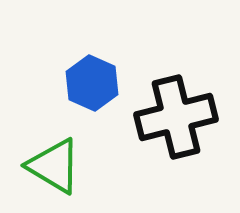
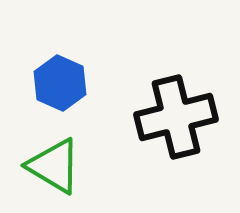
blue hexagon: moved 32 px left
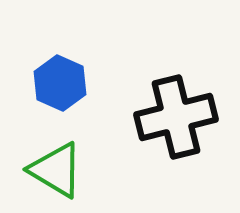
green triangle: moved 2 px right, 4 px down
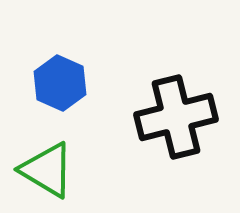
green triangle: moved 9 px left
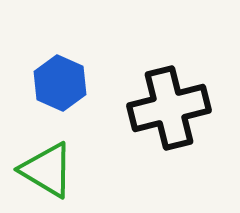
black cross: moved 7 px left, 9 px up
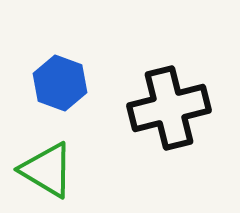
blue hexagon: rotated 4 degrees counterclockwise
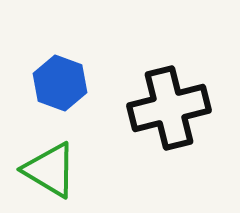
green triangle: moved 3 px right
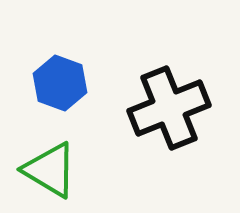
black cross: rotated 8 degrees counterclockwise
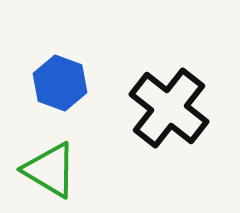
black cross: rotated 30 degrees counterclockwise
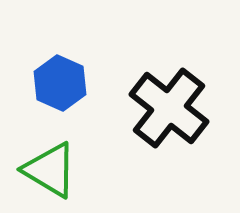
blue hexagon: rotated 4 degrees clockwise
